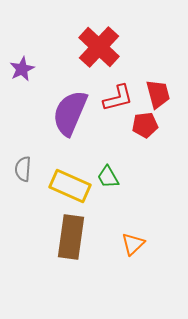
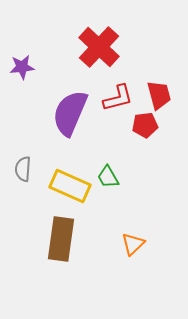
purple star: moved 2 px up; rotated 20 degrees clockwise
red trapezoid: moved 1 px right, 1 px down
brown rectangle: moved 10 px left, 2 px down
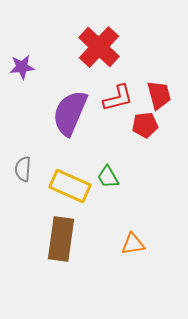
orange triangle: rotated 35 degrees clockwise
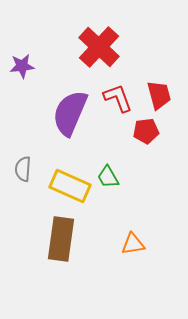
purple star: moved 1 px up
red L-shape: rotated 96 degrees counterclockwise
red pentagon: moved 1 px right, 6 px down
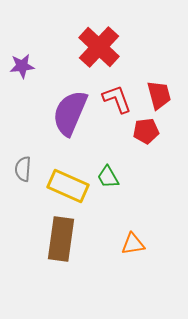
red L-shape: moved 1 px left, 1 px down
yellow rectangle: moved 2 px left
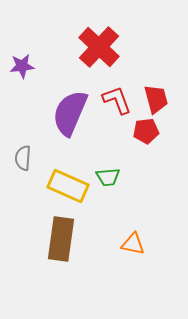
red trapezoid: moved 3 px left, 4 px down
red L-shape: moved 1 px down
gray semicircle: moved 11 px up
green trapezoid: rotated 65 degrees counterclockwise
orange triangle: rotated 20 degrees clockwise
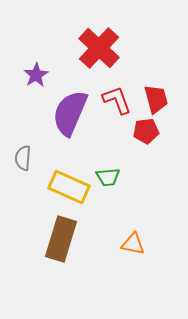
red cross: moved 1 px down
purple star: moved 14 px right, 9 px down; rotated 25 degrees counterclockwise
yellow rectangle: moved 1 px right, 1 px down
brown rectangle: rotated 9 degrees clockwise
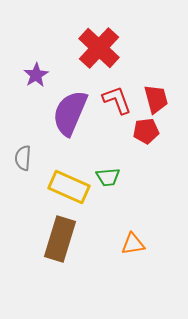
brown rectangle: moved 1 px left
orange triangle: rotated 20 degrees counterclockwise
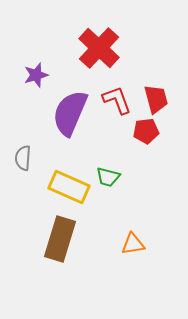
purple star: rotated 15 degrees clockwise
green trapezoid: rotated 20 degrees clockwise
